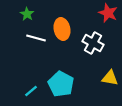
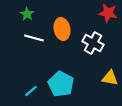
red star: rotated 12 degrees counterclockwise
white line: moved 2 px left
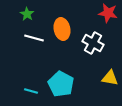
cyan line: rotated 56 degrees clockwise
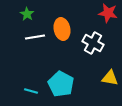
white line: moved 1 px right, 1 px up; rotated 24 degrees counterclockwise
